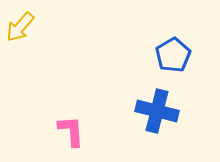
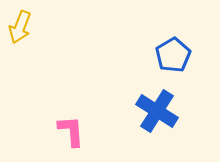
yellow arrow: rotated 20 degrees counterclockwise
blue cross: rotated 18 degrees clockwise
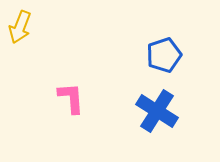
blue pentagon: moved 9 px left; rotated 12 degrees clockwise
pink L-shape: moved 33 px up
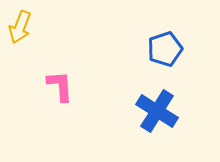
blue pentagon: moved 1 px right, 6 px up
pink L-shape: moved 11 px left, 12 px up
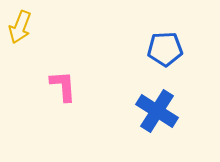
blue pentagon: rotated 16 degrees clockwise
pink L-shape: moved 3 px right
